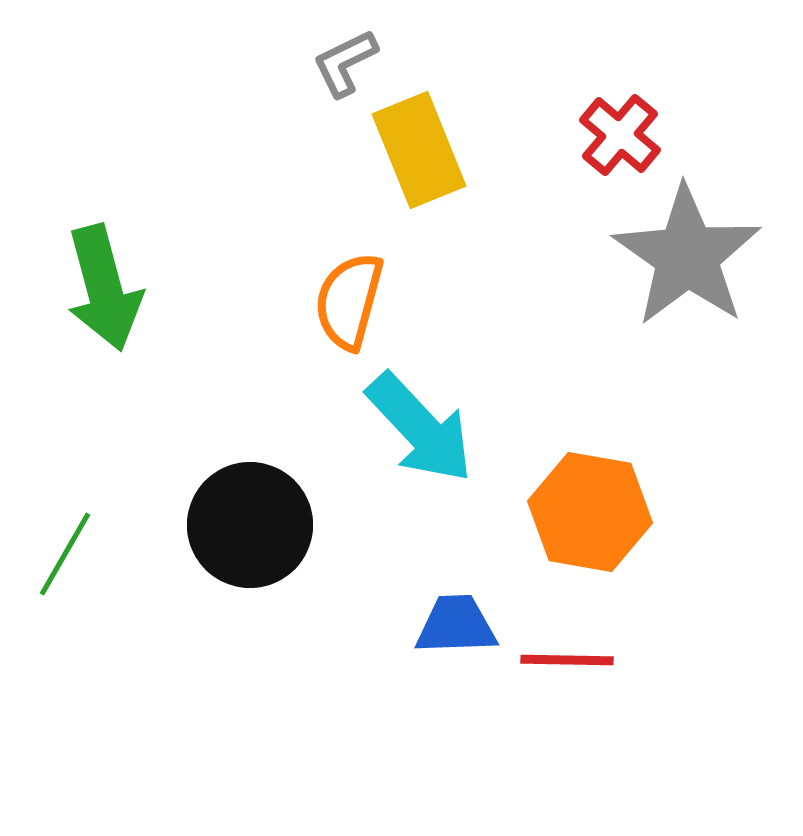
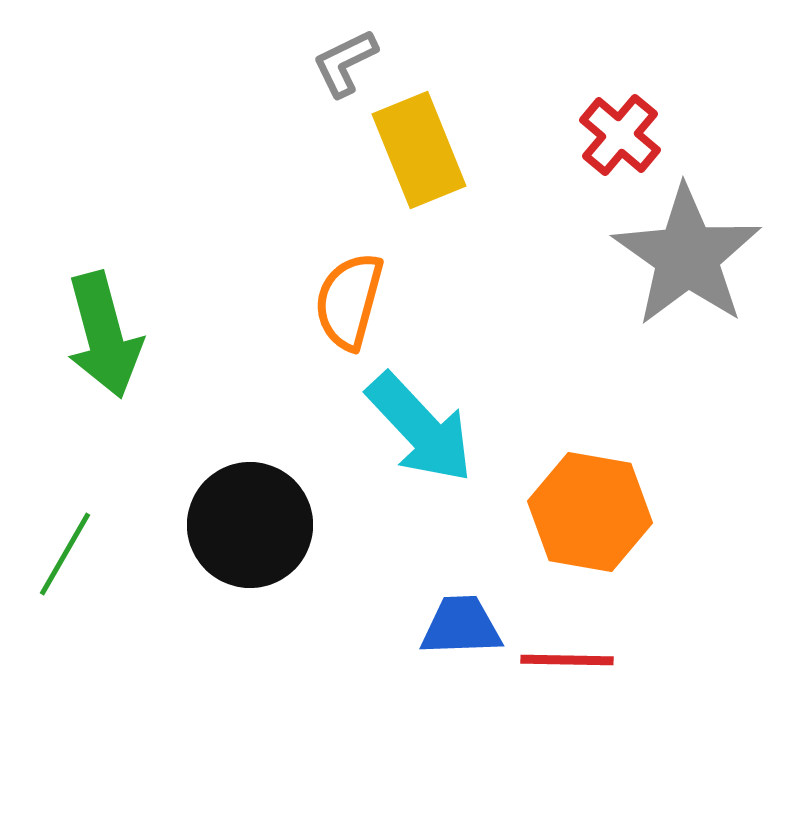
green arrow: moved 47 px down
blue trapezoid: moved 5 px right, 1 px down
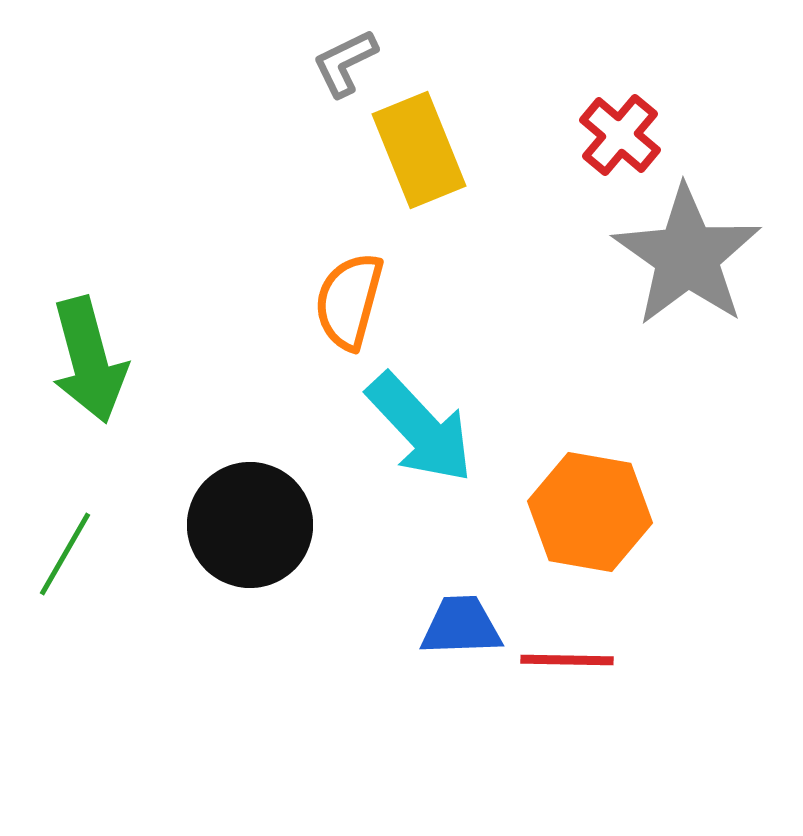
green arrow: moved 15 px left, 25 px down
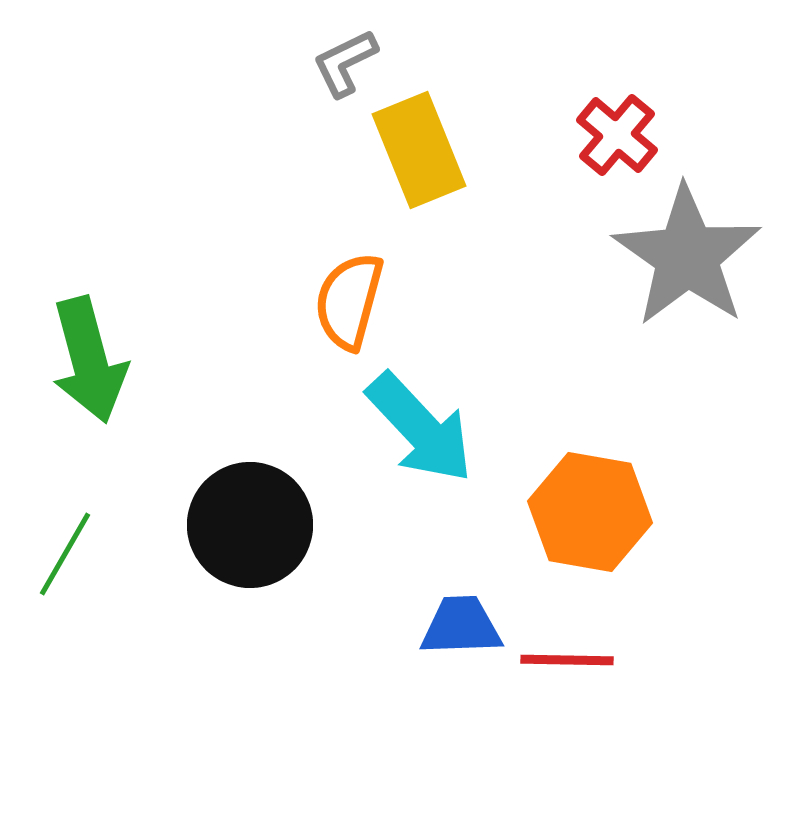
red cross: moved 3 px left
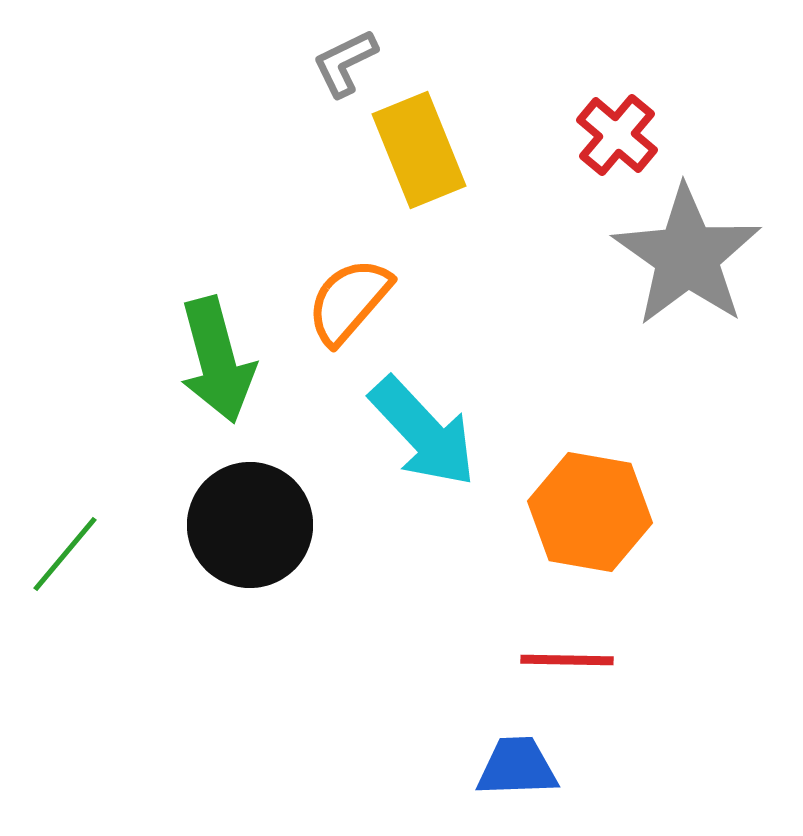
orange semicircle: rotated 26 degrees clockwise
green arrow: moved 128 px right
cyan arrow: moved 3 px right, 4 px down
green line: rotated 10 degrees clockwise
blue trapezoid: moved 56 px right, 141 px down
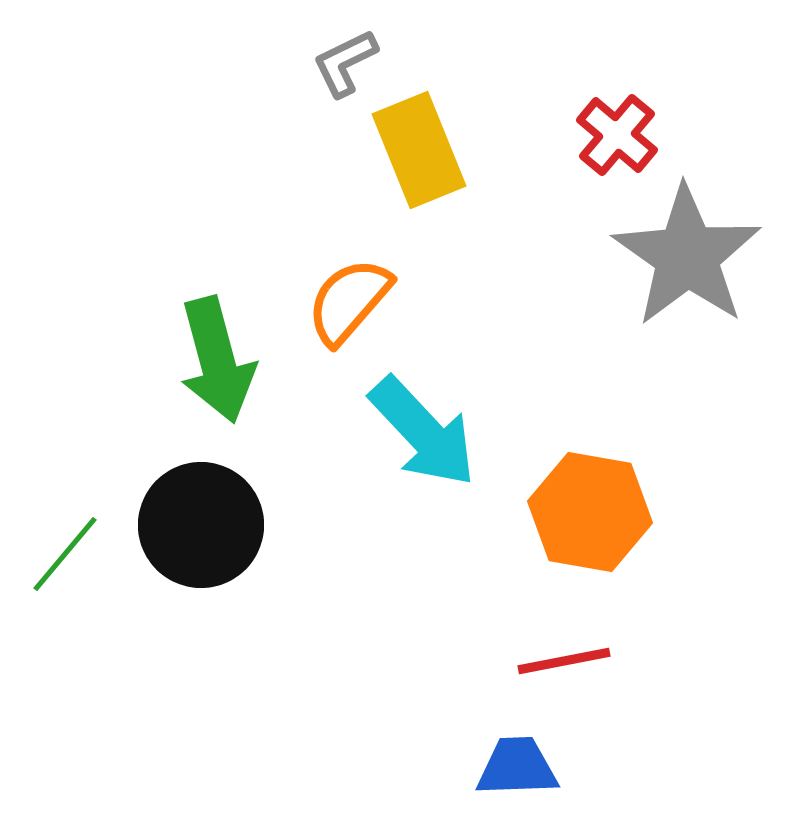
black circle: moved 49 px left
red line: moved 3 px left, 1 px down; rotated 12 degrees counterclockwise
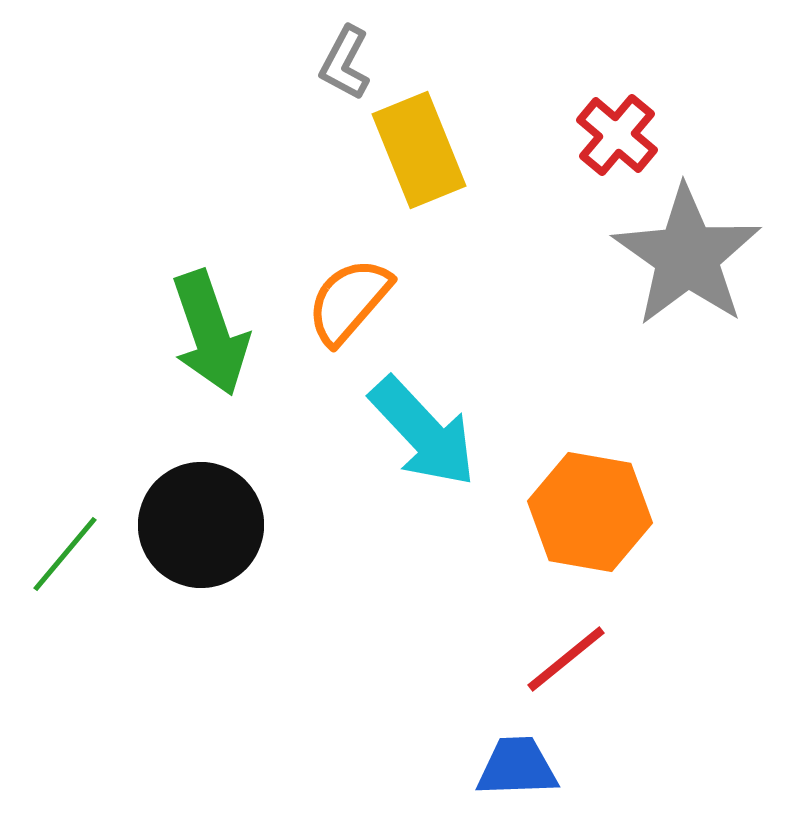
gray L-shape: rotated 36 degrees counterclockwise
green arrow: moved 7 px left, 27 px up; rotated 4 degrees counterclockwise
red line: moved 2 px right, 2 px up; rotated 28 degrees counterclockwise
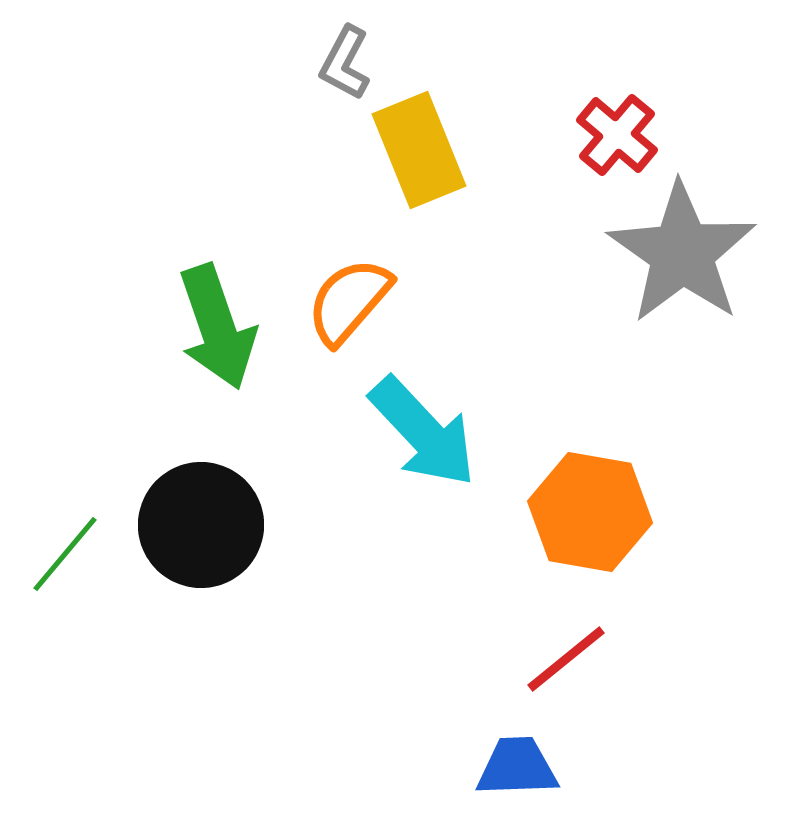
gray star: moved 5 px left, 3 px up
green arrow: moved 7 px right, 6 px up
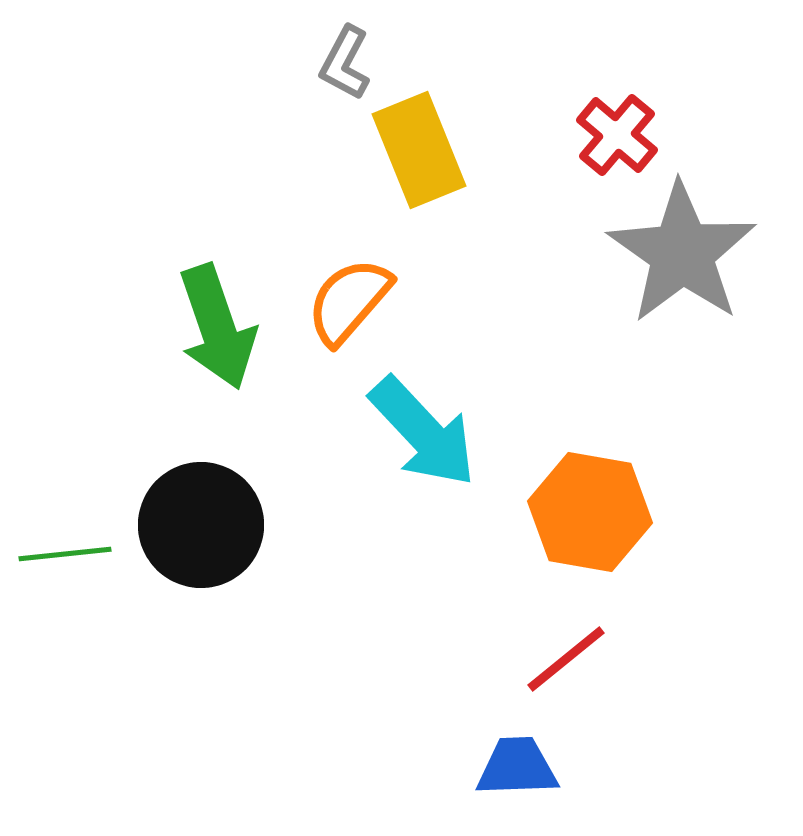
green line: rotated 44 degrees clockwise
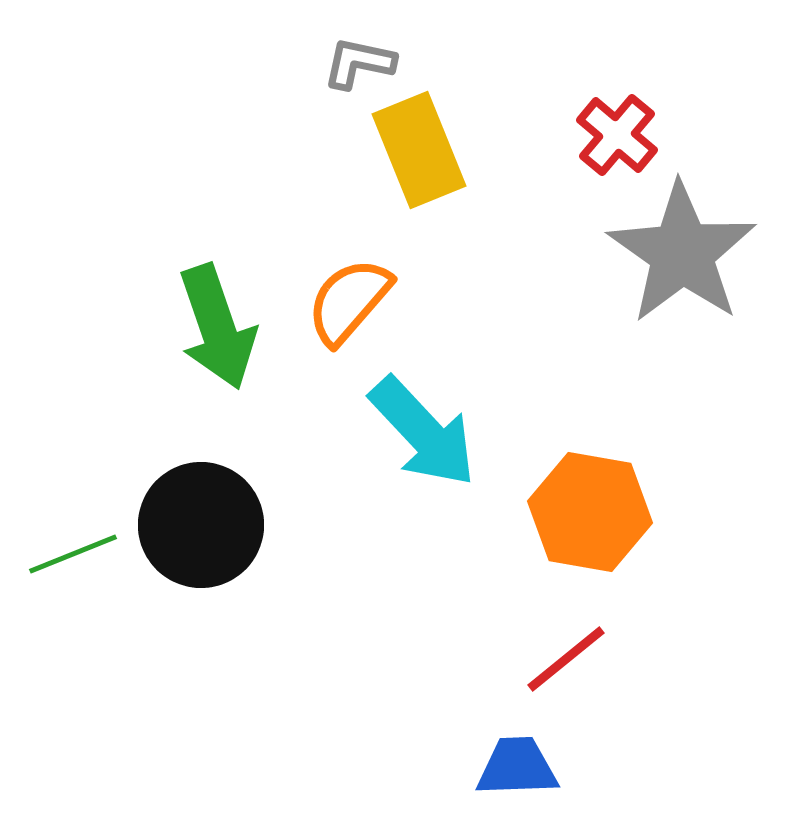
gray L-shape: moved 14 px right; rotated 74 degrees clockwise
green line: moved 8 px right; rotated 16 degrees counterclockwise
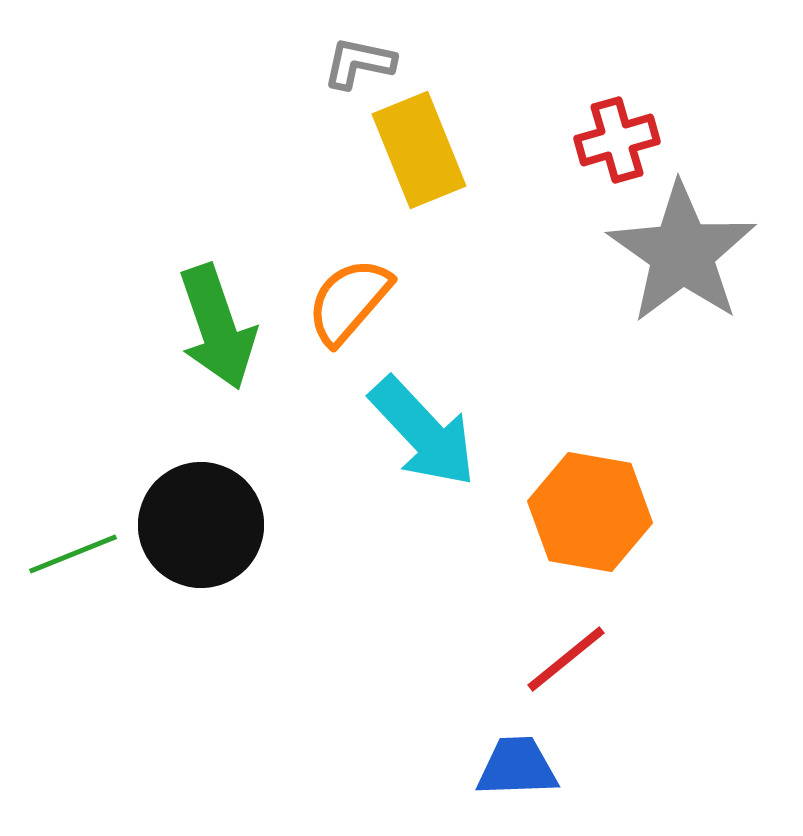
red cross: moved 5 px down; rotated 34 degrees clockwise
